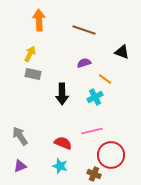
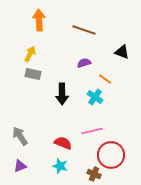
cyan cross: rotated 28 degrees counterclockwise
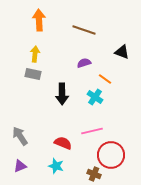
yellow arrow: moved 5 px right; rotated 21 degrees counterclockwise
cyan star: moved 4 px left
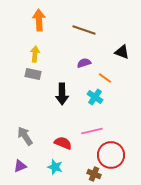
orange line: moved 1 px up
gray arrow: moved 5 px right
cyan star: moved 1 px left, 1 px down
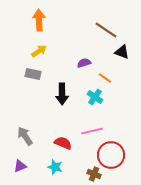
brown line: moved 22 px right; rotated 15 degrees clockwise
yellow arrow: moved 4 px right, 3 px up; rotated 49 degrees clockwise
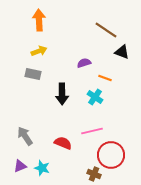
yellow arrow: rotated 14 degrees clockwise
orange line: rotated 16 degrees counterclockwise
cyan star: moved 13 px left, 1 px down
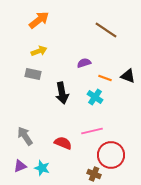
orange arrow: rotated 55 degrees clockwise
black triangle: moved 6 px right, 24 px down
black arrow: moved 1 px up; rotated 10 degrees counterclockwise
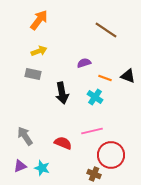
orange arrow: rotated 15 degrees counterclockwise
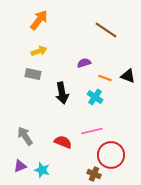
red semicircle: moved 1 px up
cyan star: moved 2 px down
